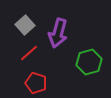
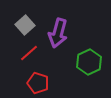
green hexagon: rotated 10 degrees counterclockwise
red pentagon: moved 2 px right
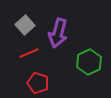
red line: rotated 18 degrees clockwise
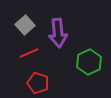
purple arrow: rotated 20 degrees counterclockwise
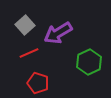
purple arrow: rotated 64 degrees clockwise
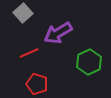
gray square: moved 2 px left, 12 px up
red pentagon: moved 1 px left, 1 px down
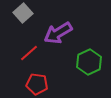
red line: rotated 18 degrees counterclockwise
red pentagon: rotated 10 degrees counterclockwise
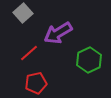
green hexagon: moved 2 px up
red pentagon: moved 1 px left, 1 px up; rotated 20 degrees counterclockwise
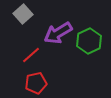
gray square: moved 1 px down
red line: moved 2 px right, 2 px down
green hexagon: moved 19 px up
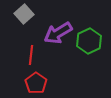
gray square: moved 1 px right
red line: rotated 42 degrees counterclockwise
red pentagon: rotated 25 degrees counterclockwise
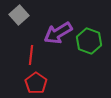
gray square: moved 5 px left, 1 px down
green hexagon: rotated 15 degrees counterclockwise
